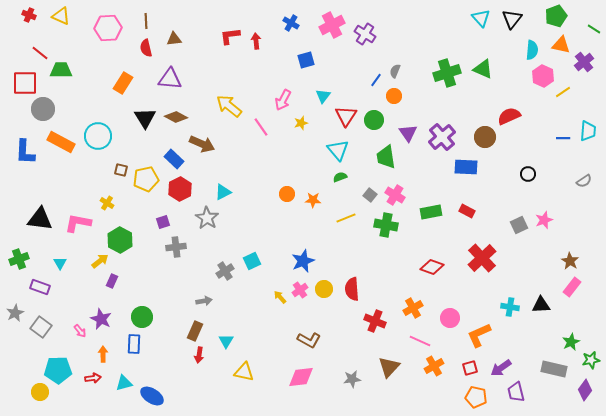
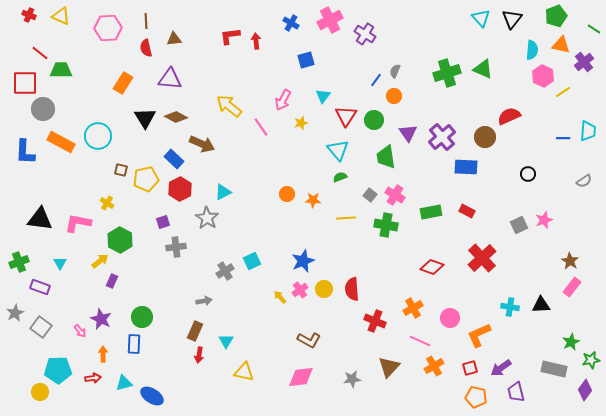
pink cross at (332, 25): moved 2 px left, 5 px up
yellow line at (346, 218): rotated 18 degrees clockwise
green cross at (19, 259): moved 3 px down
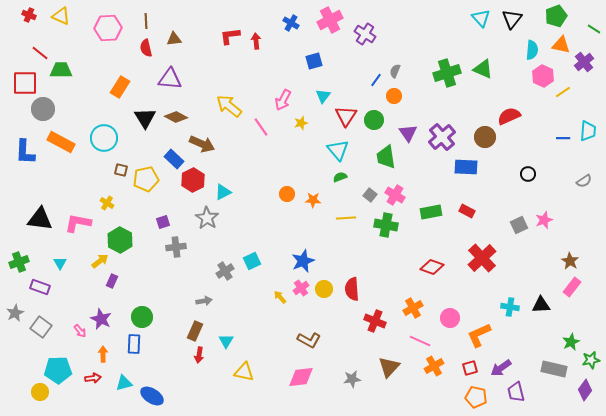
blue square at (306, 60): moved 8 px right, 1 px down
orange rectangle at (123, 83): moved 3 px left, 4 px down
cyan circle at (98, 136): moved 6 px right, 2 px down
red hexagon at (180, 189): moved 13 px right, 9 px up
pink cross at (300, 290): moved 1 px right, 2 px up
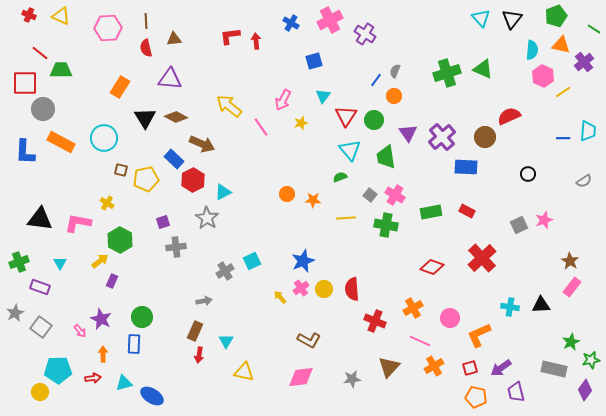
cyan triangle at (338, 150): moved 12 px right
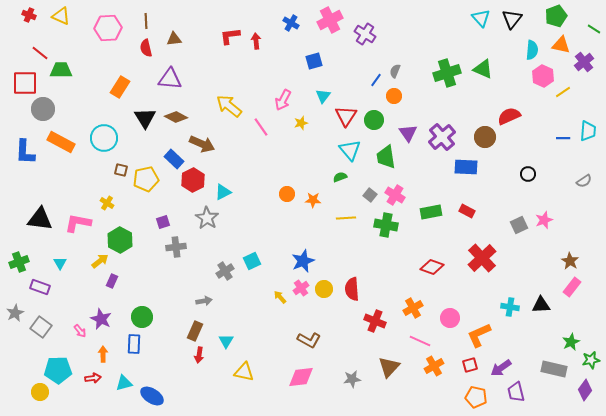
red square at (470, 368): moved 3 px up
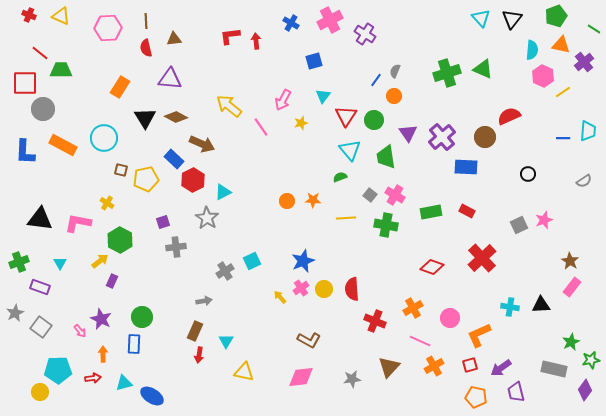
orange rectangle at (61, 142): moved 2 px right, 3 px down
orange circle at (287, 194): moved 7 px down
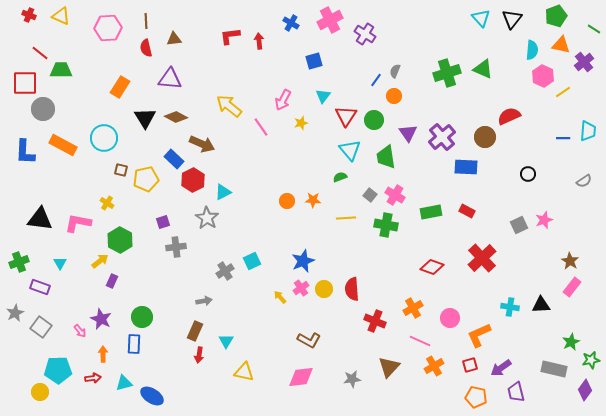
red arrow at (256, 41): moved 3 px right
